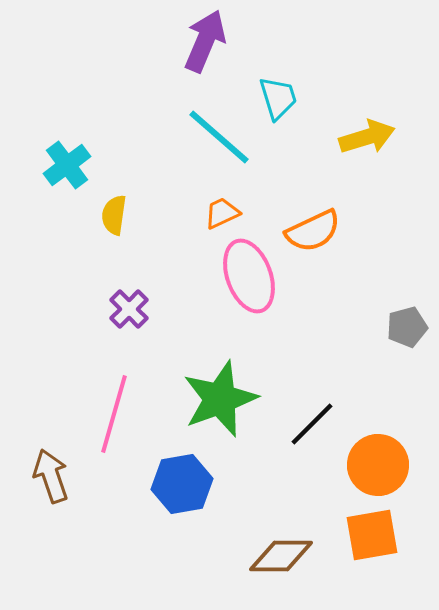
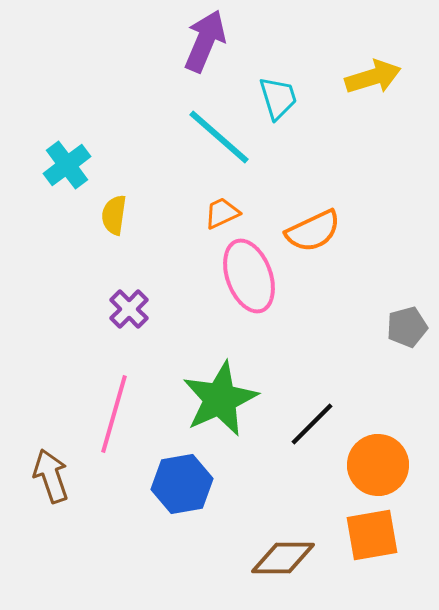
yellow arrow: moved 6 px right, 60 px up
green star: rotated 4 degrees counterclockwise
brown diamond: moved 2 px right, 2 px down
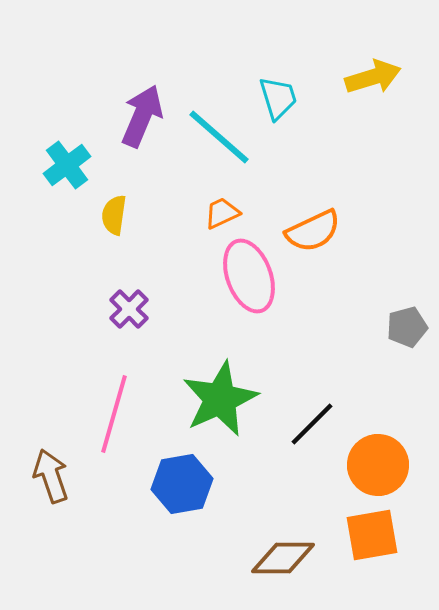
purple arrow: moved 63 px left, 75 px down
